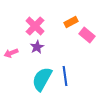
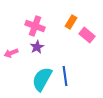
orange rectangle: rotated 32 degrees counterclockwise
pink cross: rotated 24 degrees counterclockwise
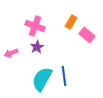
blue line: moved 1 px left
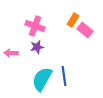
orange rectangle: moved 2 px right, 2 px up
pink rectangle: moved 2 px left, 5 px up
purple star: rotated 16 degrees clockwise
pink arrow: rotated 24 degrees clockwise
